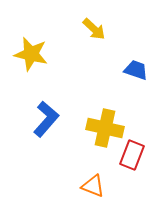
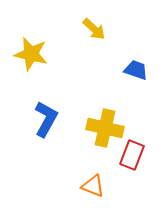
blue L-shape: rotated 12 degrees counterclockwise
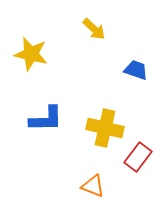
blue L-shape: rotated 60 degrees clockwise
red rectangle: moved 6 px right, 2 px down; rotated 16 degrees clockwise
